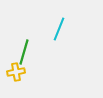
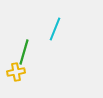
cyan line: moved 4 px left
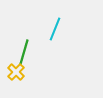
yellow cross: rotated 36 degrees counterclockwise
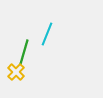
cyan line: moved 8 px left, 5 px down
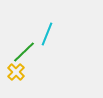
green line: rotated 30 degrees clockwise
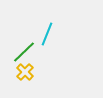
yellow cross: moved 9 px right
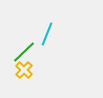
yellow cross: moved 1 px left, 2 px up
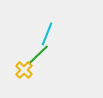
green line: moved 14 px right, 3 px down
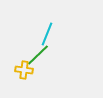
yellow cross: rotated 36 degrees counterclockwise
